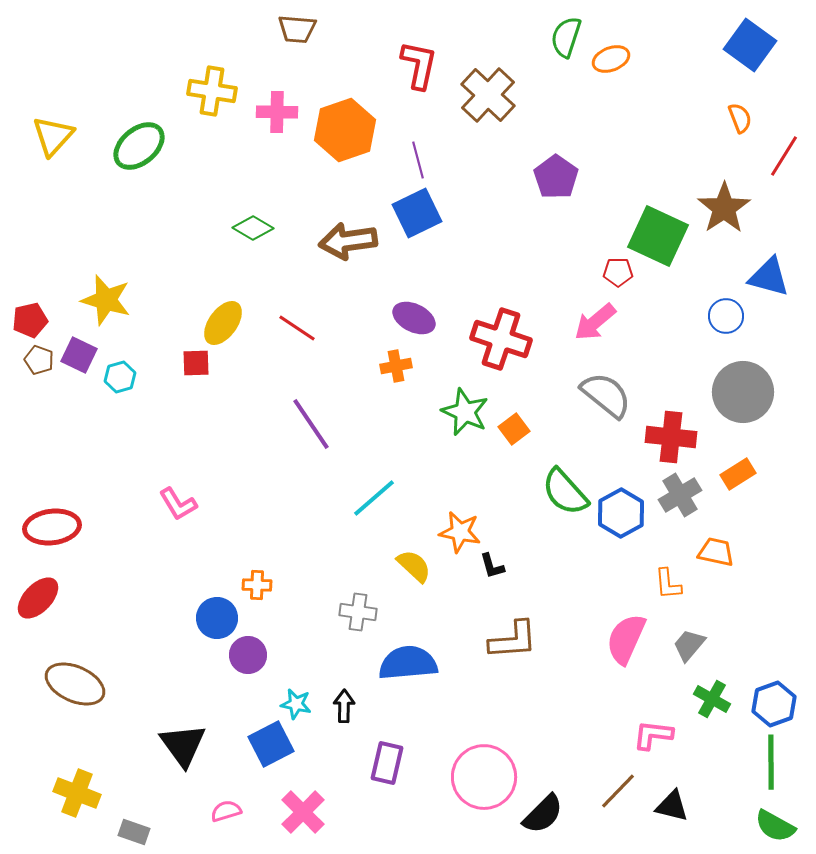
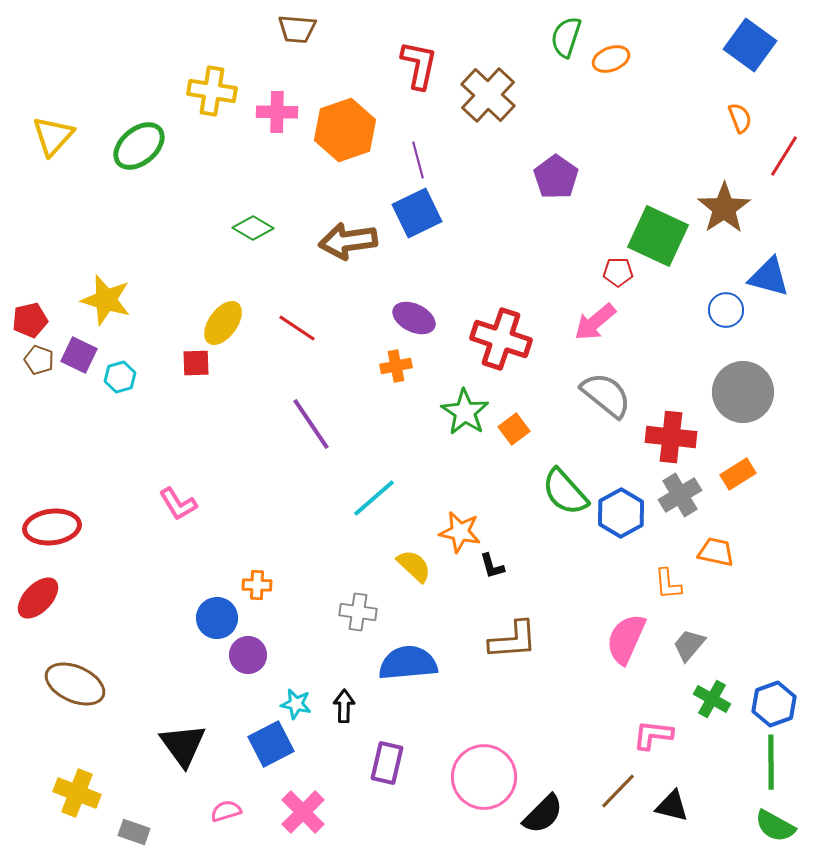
blue circle at (726, 316): moved 6 px up
green star at (465, 412): rotated 9 degrees clockwise
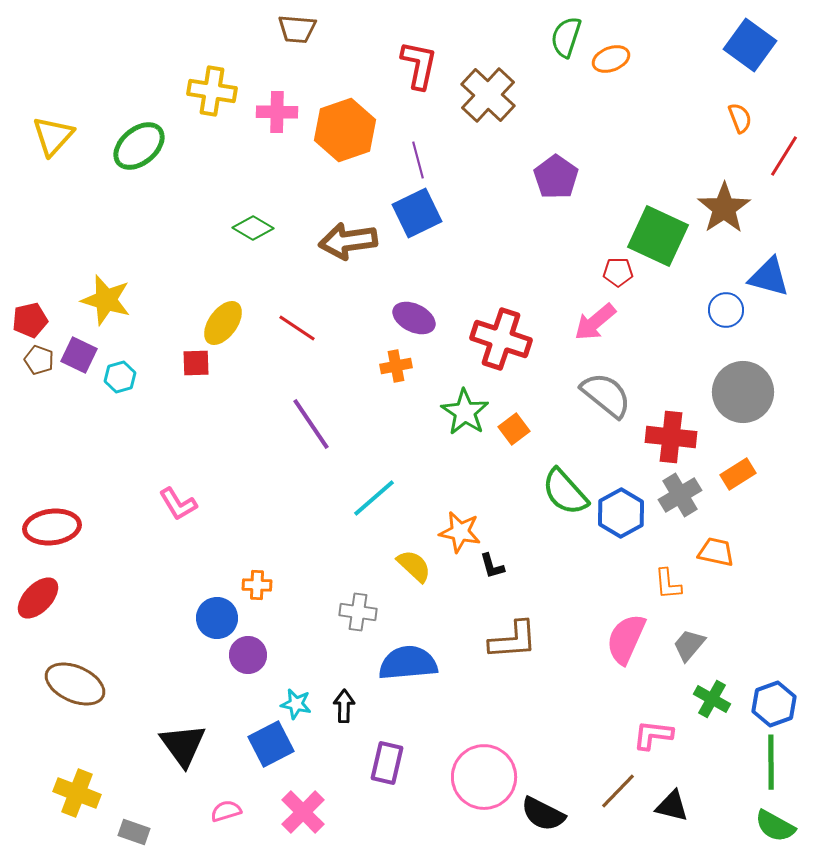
black semicircle at (543, 814): rotated 72 degrees clockwise
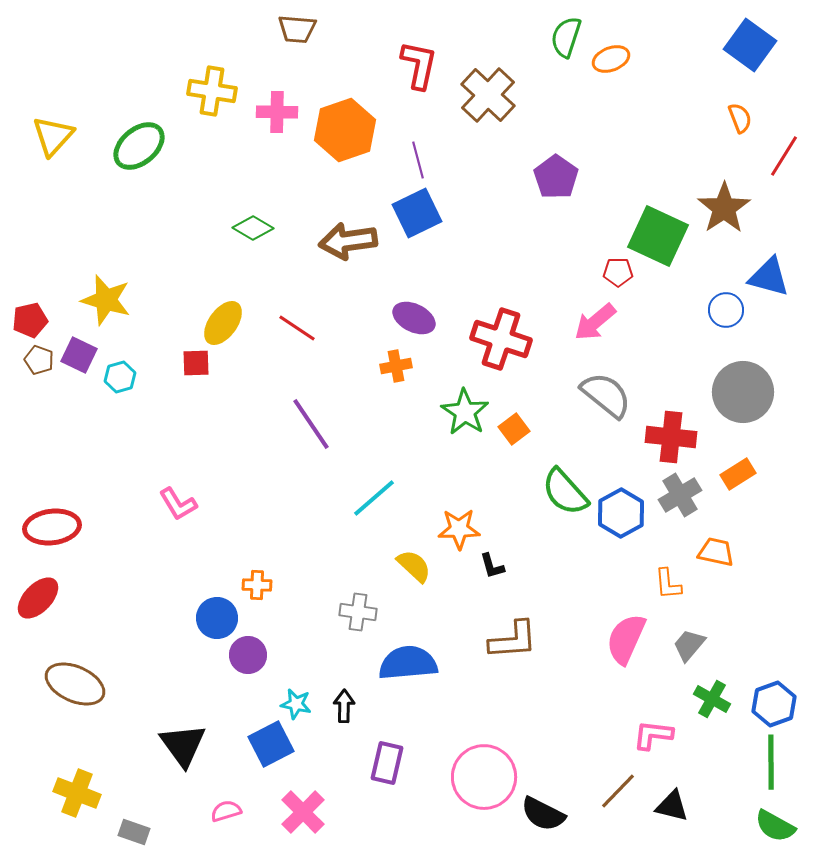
orange star at (460, 532): moved 1 px left, 3 px up; rotated 12 degrees counterclockwise
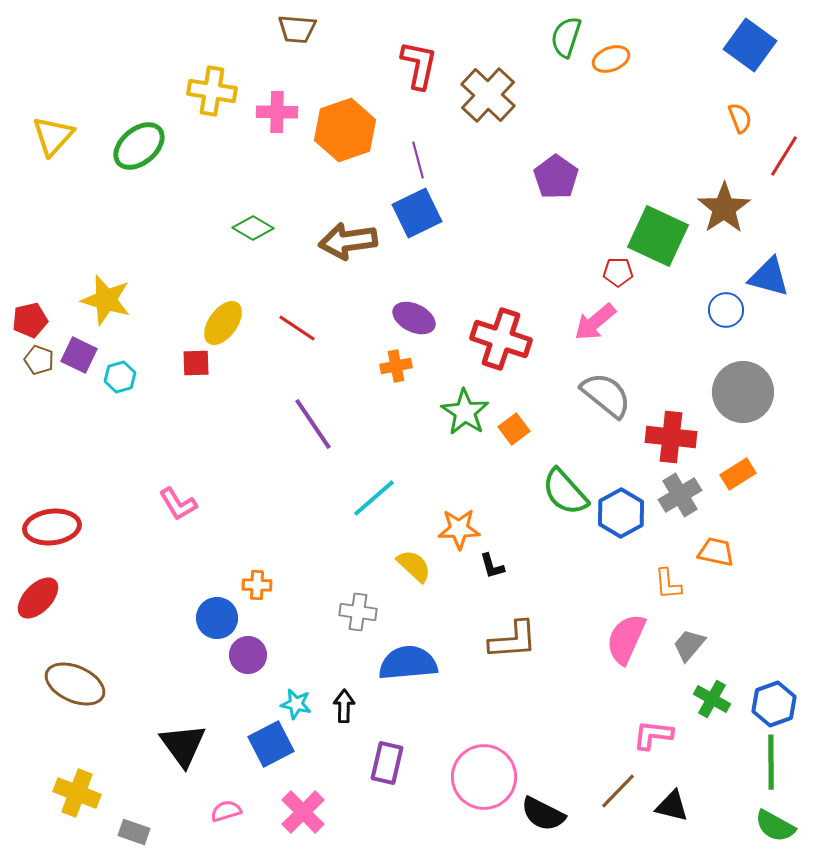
purple line at (311, 424): moved 2 px right
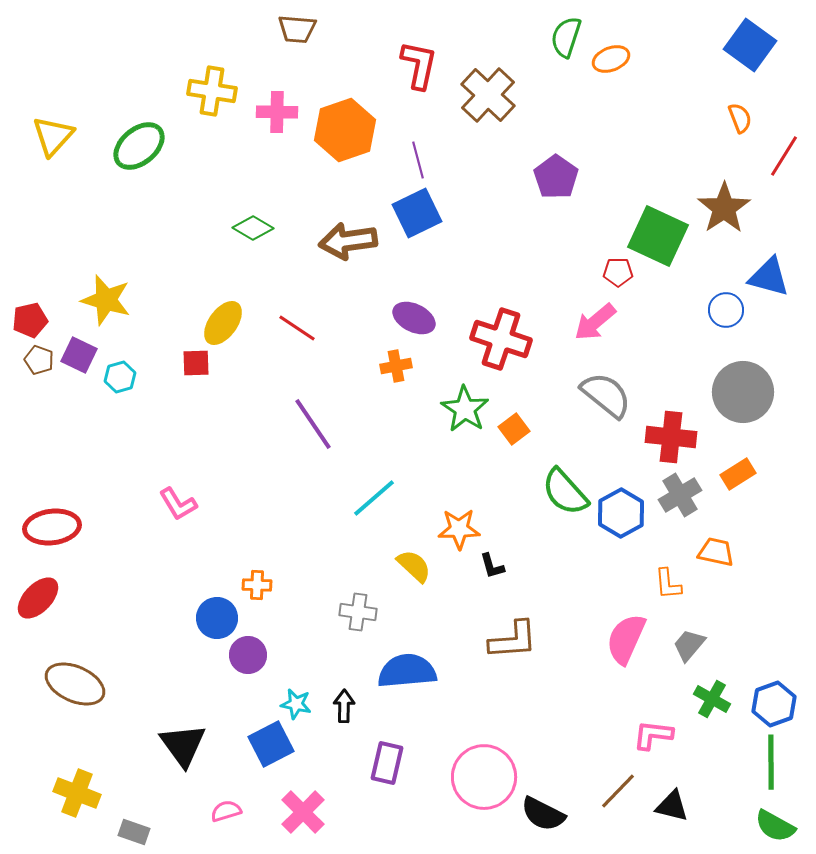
green star at (465, 412): moved 3 px up
blue semicircle at (408, 663): moved 1 px left, 8 px down
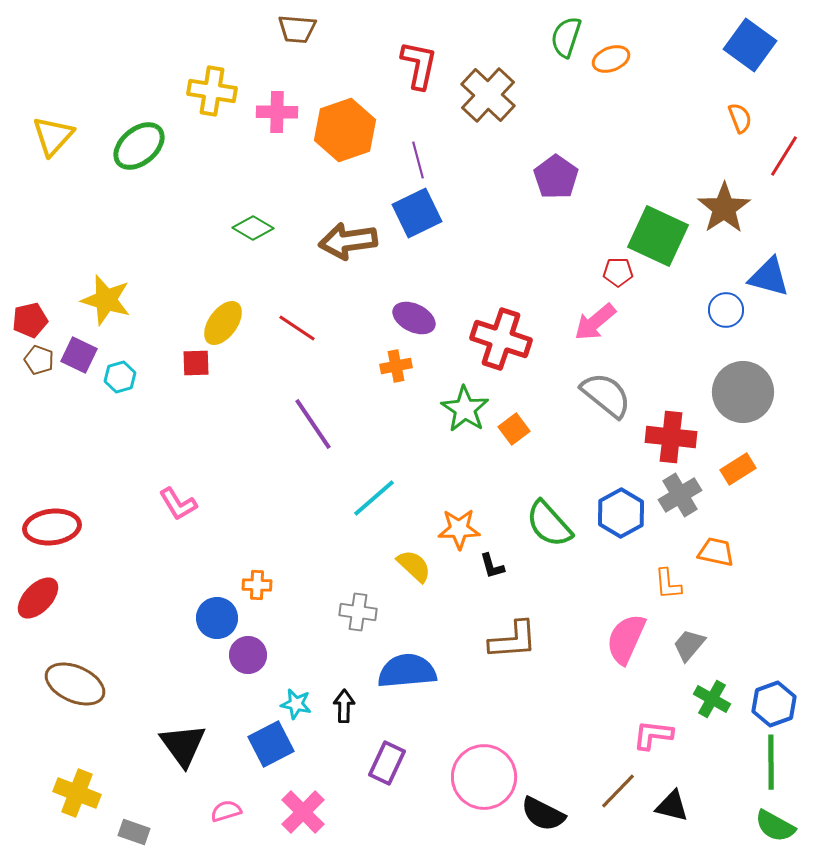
orange rectangle at (738, 474): moved 5 px up
green semicircle at (565, 492): moved 16 px left, 32 px down
purple rectangle at (387, 763): rotated 12 degrees clockwise
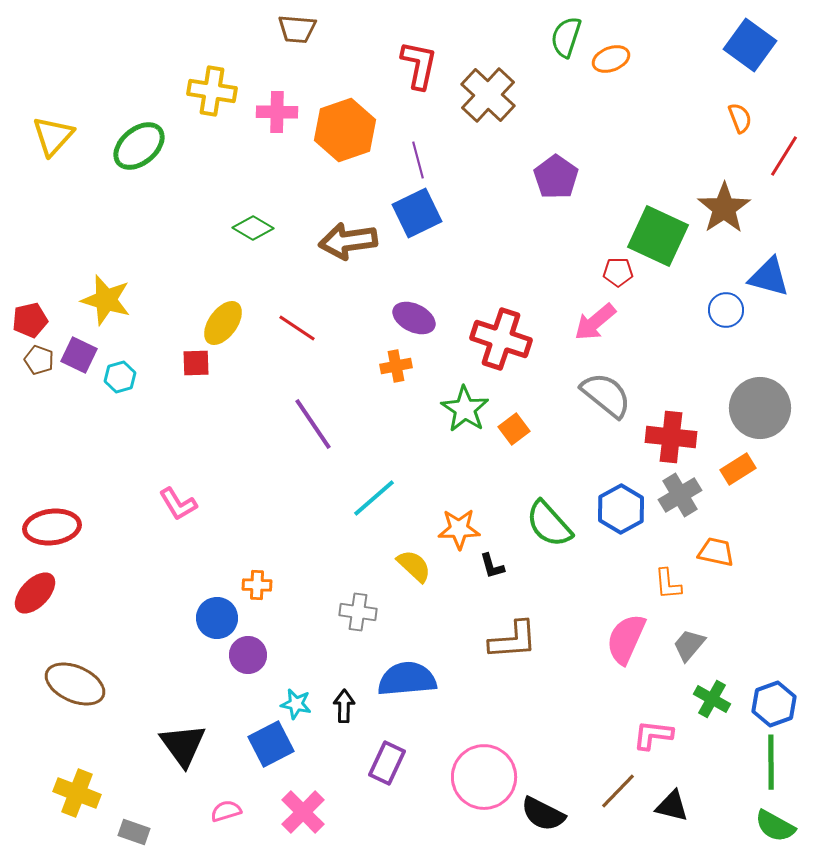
gray circle at (743, 392): moved 17 px right, 16 px down
blue hexagon at (621, 513): moved 4 px up
red ellipse at (38, 598): moved 3 px left, 5 px up
blue semicircle at (407, 671): moved 8 px down
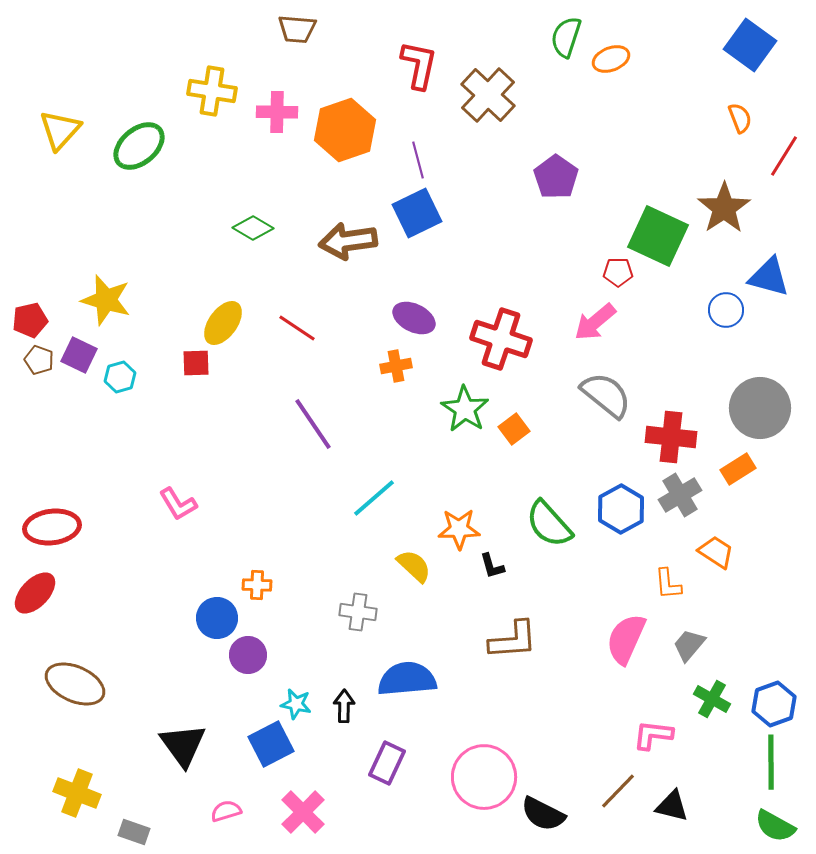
yellow triangle at (53, 136): moved 7 px right, 6 px up
orange trapezoid at (716, 552): rotated 21 degrees clockwise
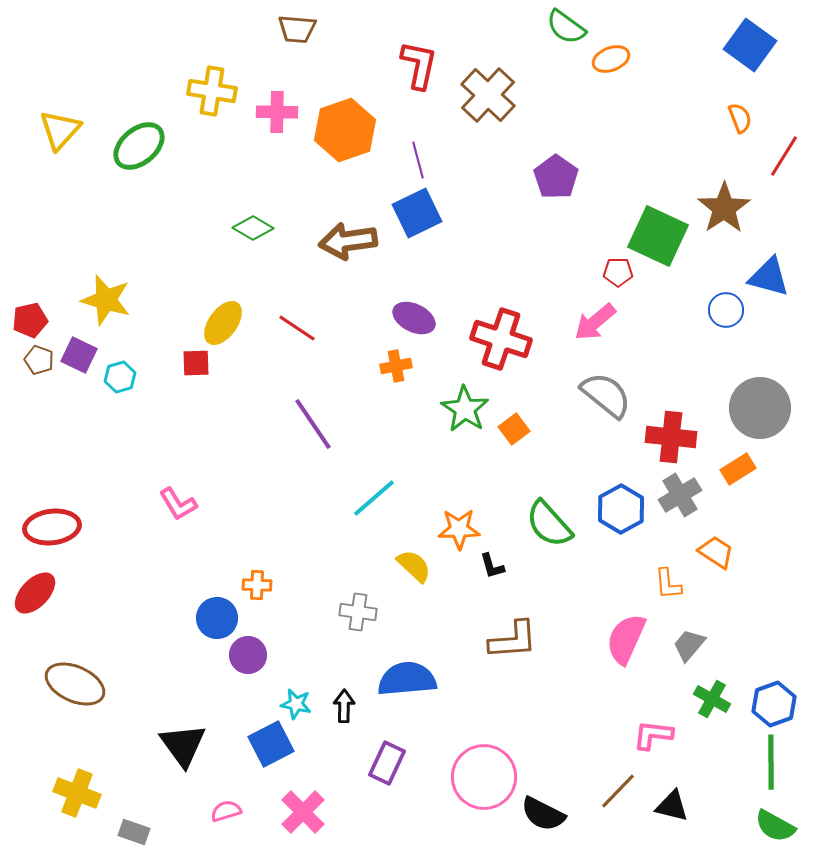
green semicircle at (566, 37): moved 10 px up; rotated 72 degrees counterclockwise
